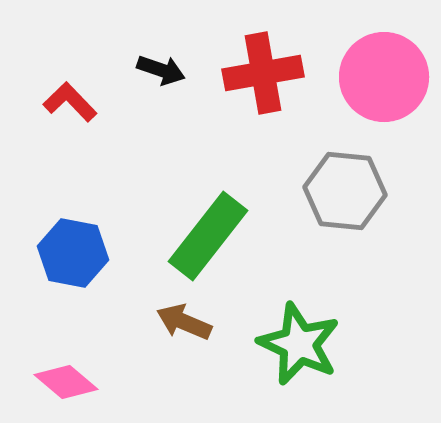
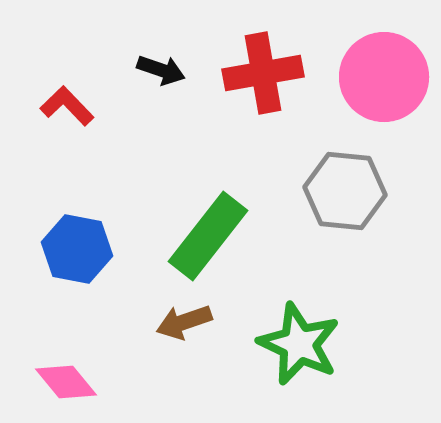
red L-shape: moved 3 px left, 4 px down
blue hexagon: moved 4 px right, 4 px up
brown arrow: rotated 42 degrees counterclockwise
pink diamond: rotated 10 degrees clockwise
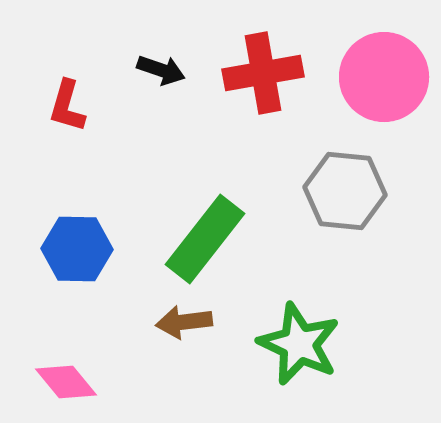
red L-shape: rotated 120 degrees counterclockwise
green rectangle: moved 3 px left, 3 px down
blue hexagon: rotated 10 degrees counterclockwise
brown arrow: rotated 12 degrees clockwise
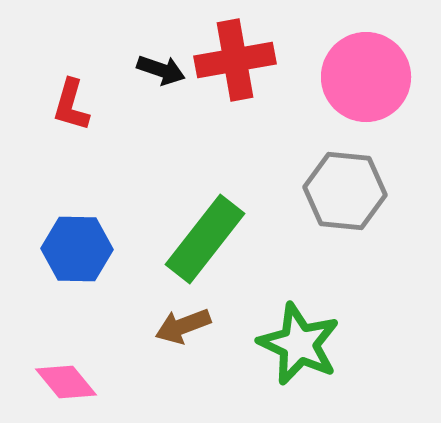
red cross: moved 28 px left, 13 px up
pink circle: moved 18 px left
red L-shape: moved 4 px right, 1 px up
brown arrow: moved 1 px left, 4 px down; rotated 14 degrees counterclockwise
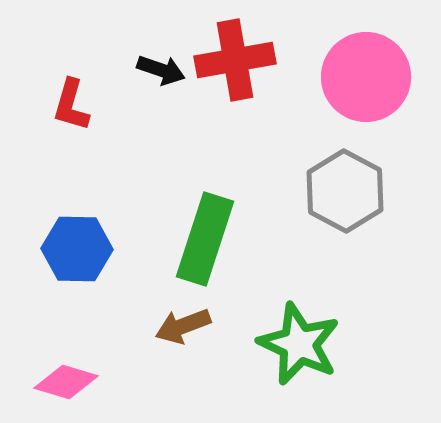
gray hexagon: rotated 22 degrees clockwise
green rectangle: rotated 20 degrees counterclockwise
pink diamond: rotated 34 degrees counterclockwise
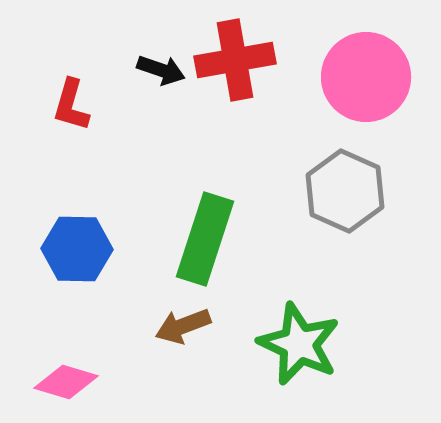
gray hexagon: rotated 4 degrees counterclockwise
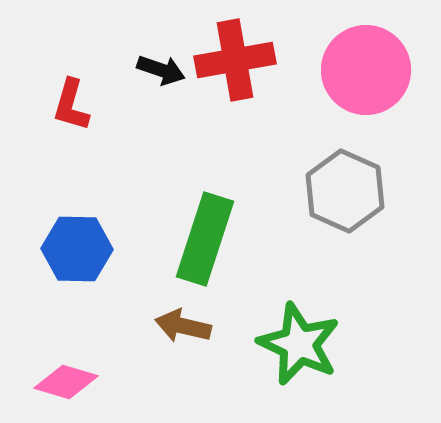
pink circle: moved 7 px up
brown arrow: rotated 34 degrees clockwise
